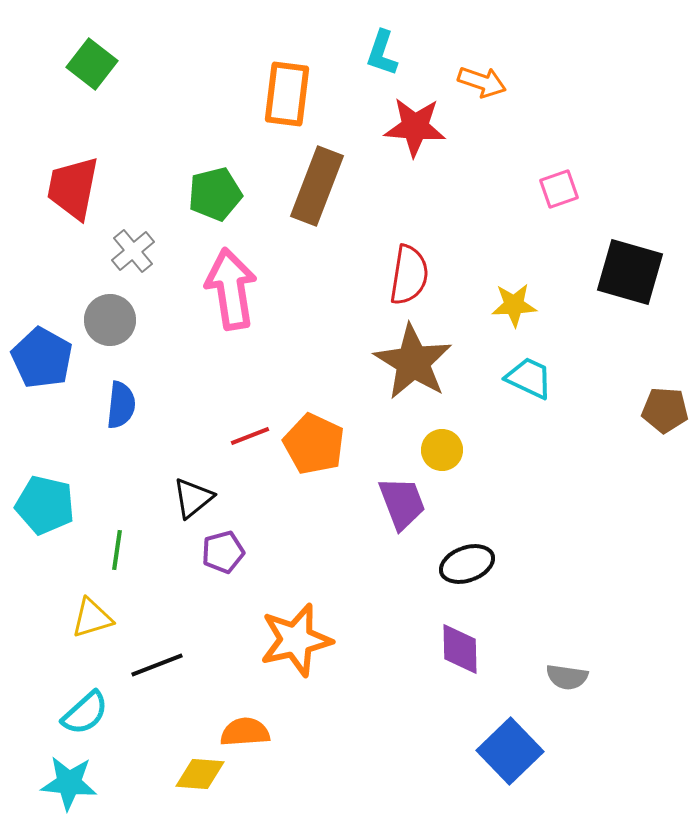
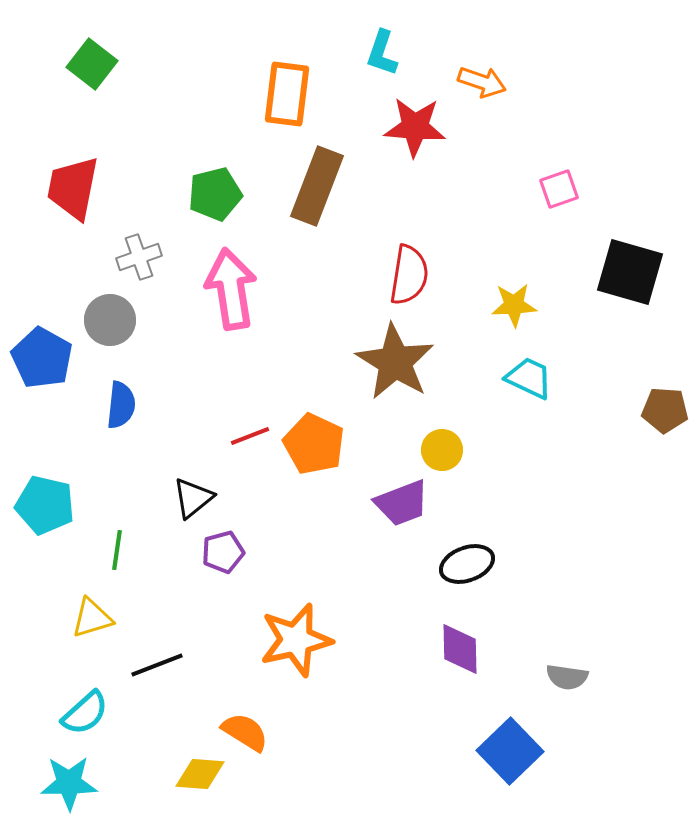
gray cross: moved 6 px right, 6 px down; rotated 21 degrees clockwise
brown star: moved 18 px left
purple trapezoid: rotated 90 degrees clockwise
orange semicircle: rotated 36 degrees clockwise
cyan star: rotated 6 degrees counterclockwise
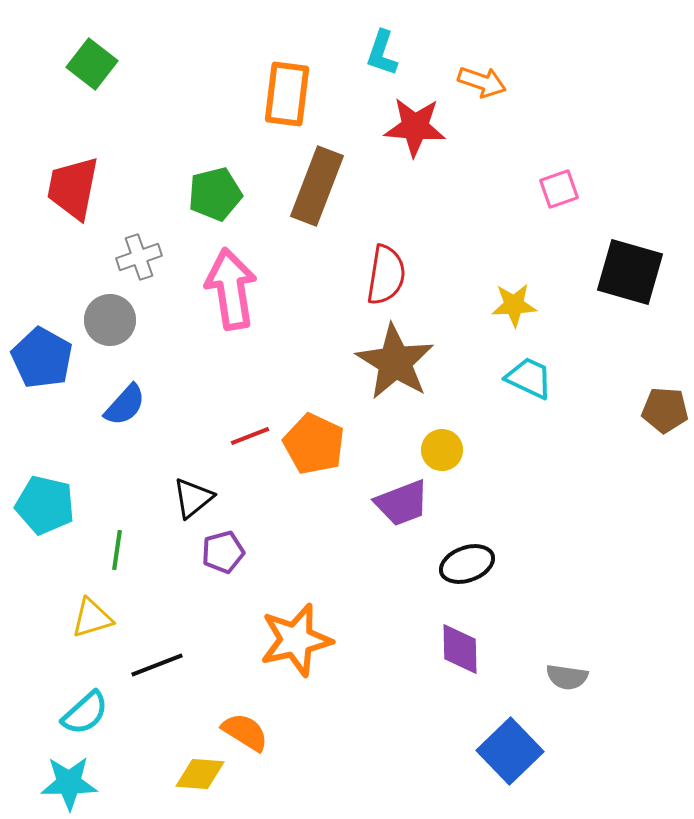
red semicircle: moved 23 px left
blue semicircle: moved 4 px right; rotated 36 degrees clockwise
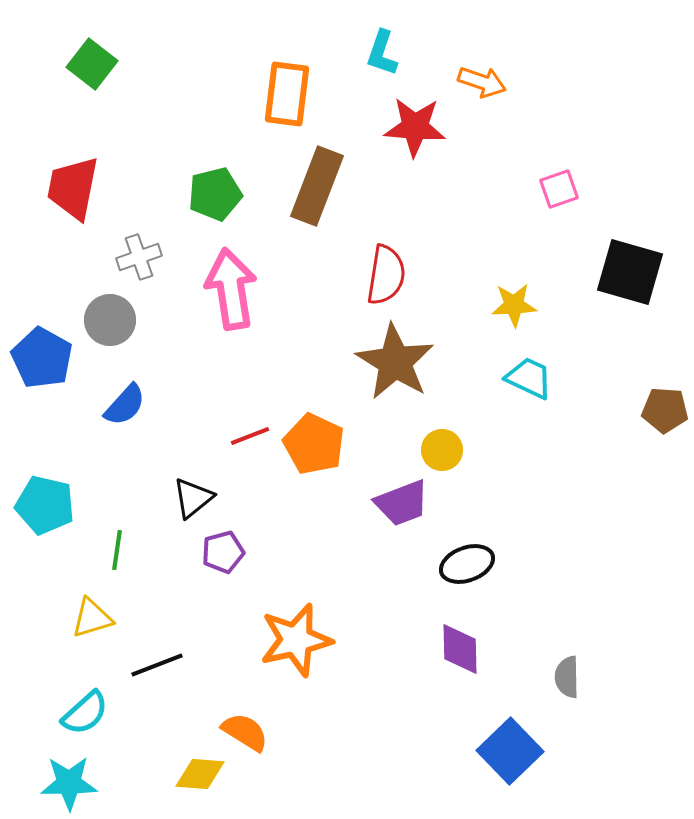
gray semicircle: rotated 81 degrees clockwise
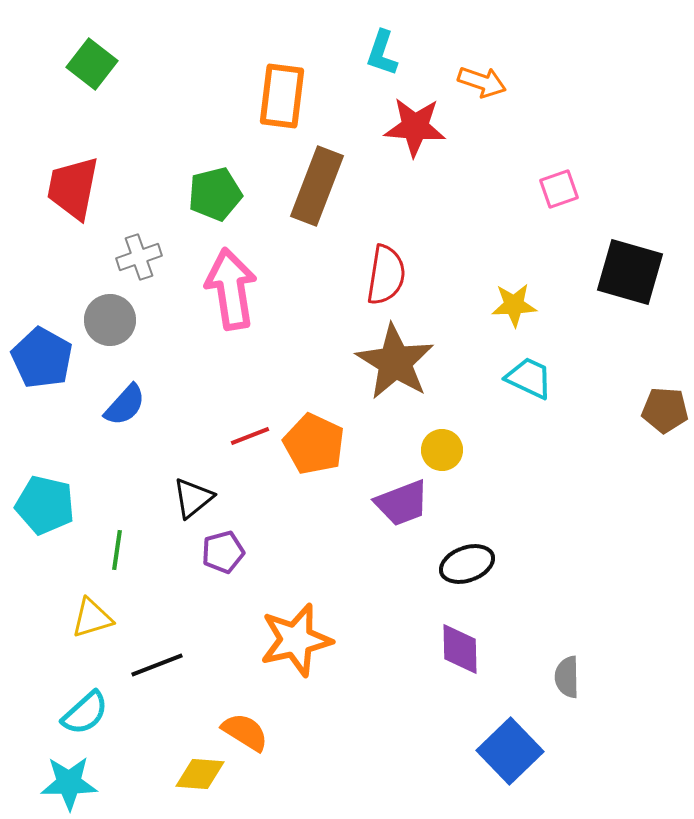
orange rectangle: moved 5 px left, 2 px down
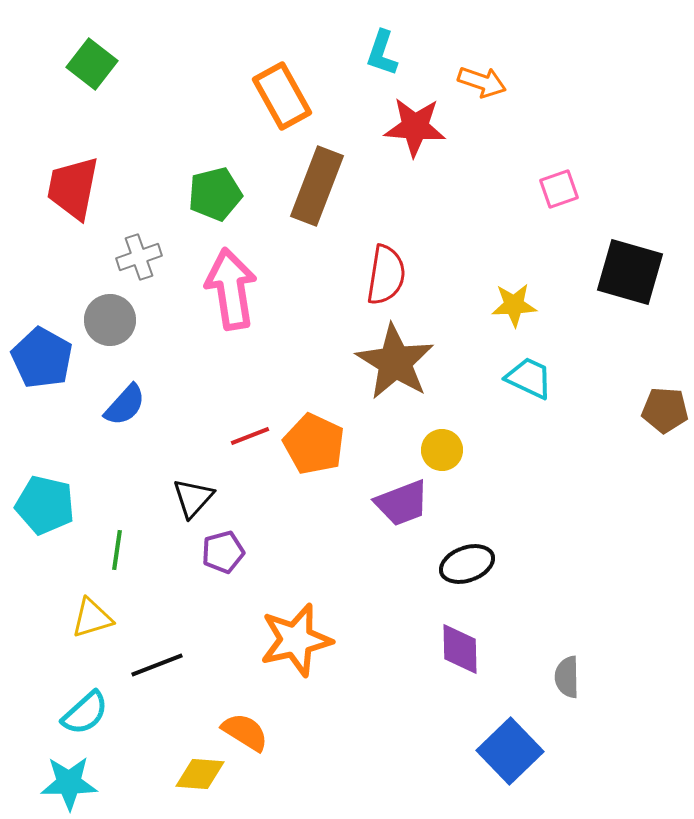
orange rectangle: rotated 36 degrees counterclockwise
black triangle: rotated 9 degrees counterclockwise
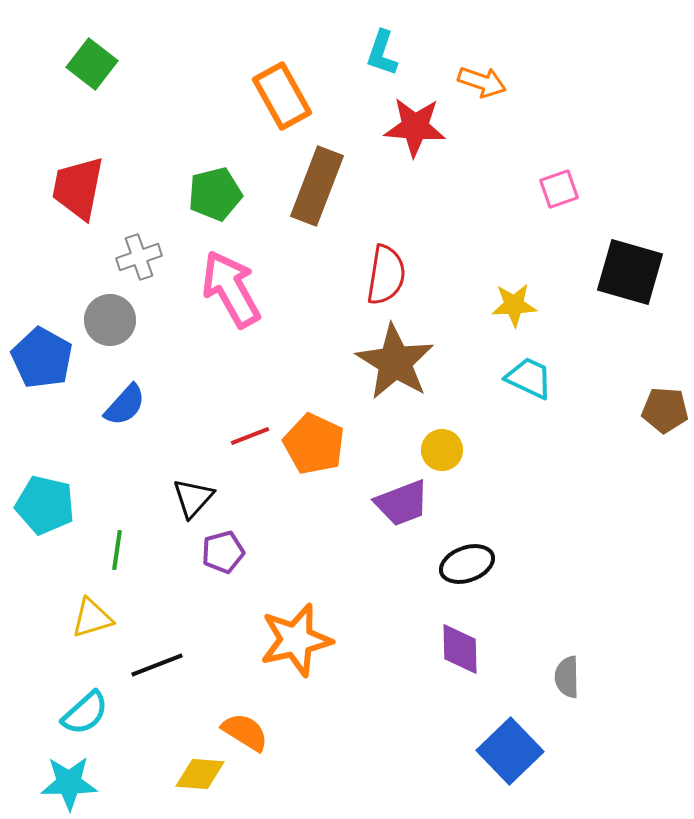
red trapezoid: moved 5 px right
pink arrow: rotated 20 degrees counterclockwise
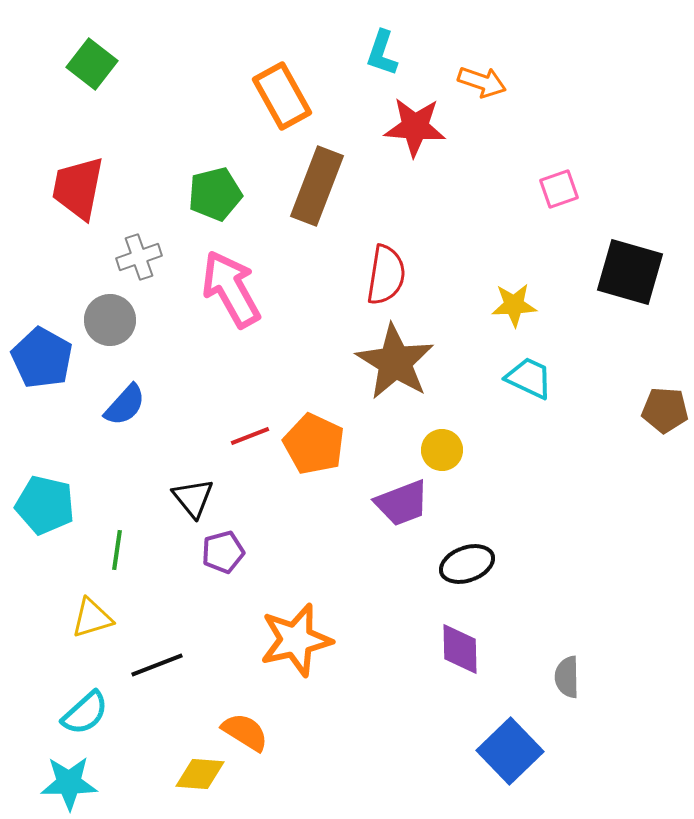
black triangle: rotated 21 degrees counterclockwise
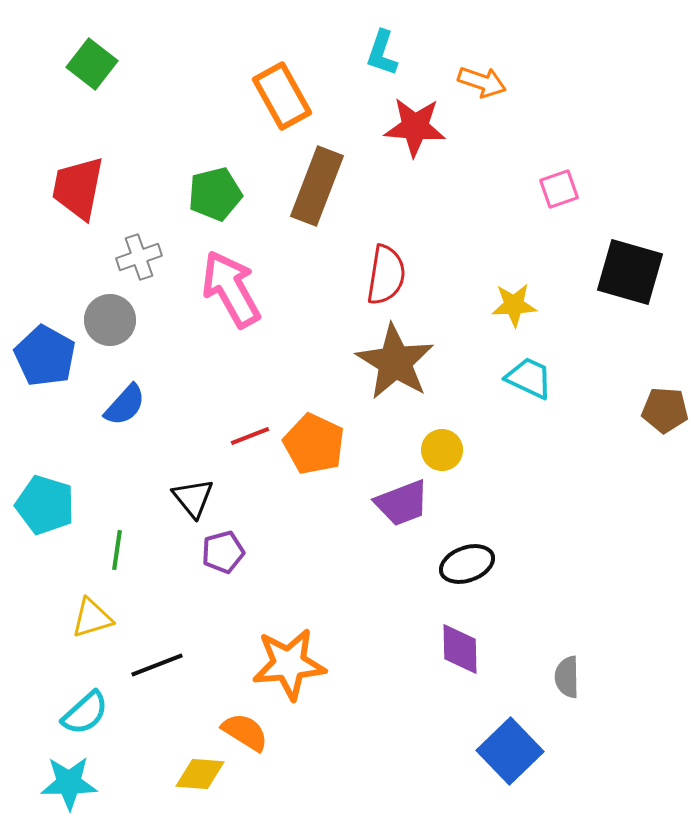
blue pentagon: moved 3 px right, 2 px up
cyan pentagon: rotated 4 degrees clockwise
orange star: moved 7 px left, 24 px down; rotated 8 degrees clockwise
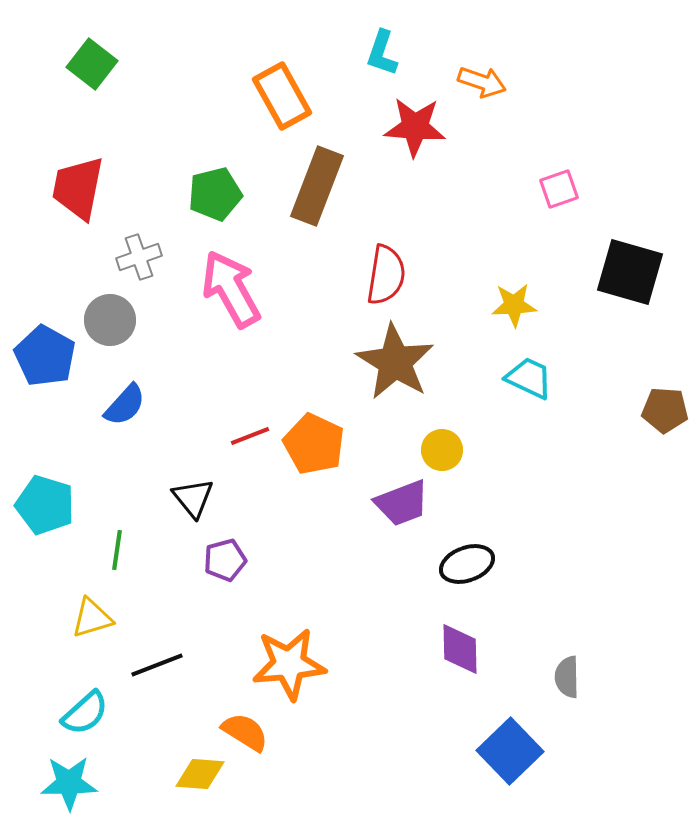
purple pentagon: moved 2 px right, 8 px down
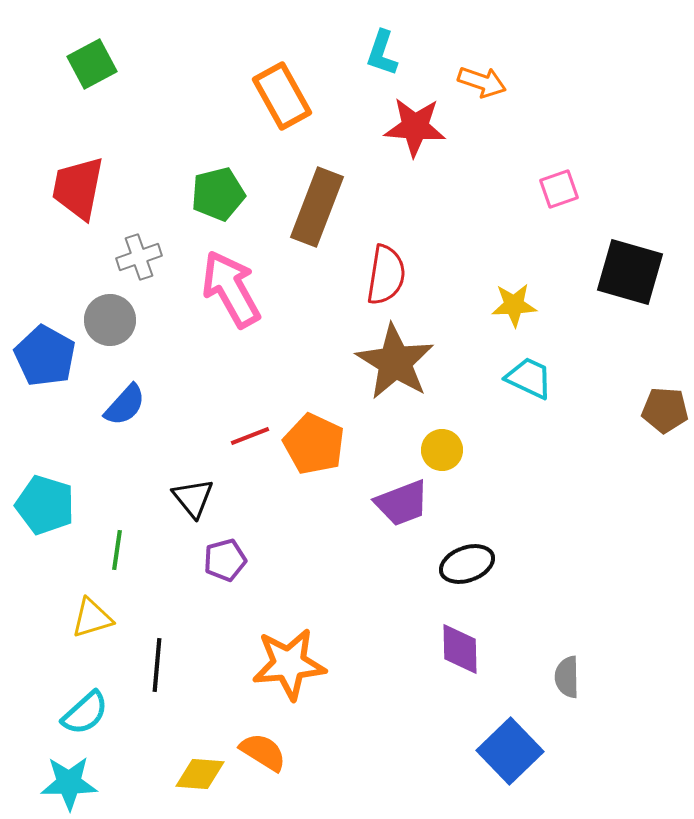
green square: rotated 24 degrees clockwise
brown rectangle: moved 21 px down
green pentagon: moved 3 px right
black line: rotated 64 degrees counterclockwise
orange semicircle: moved 18 px right, 20 px down
